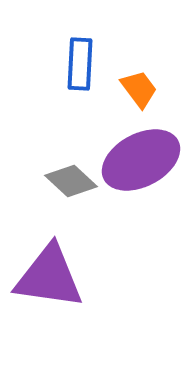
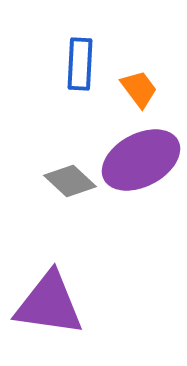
gray diamond: moved 1 px left
purple triangle: moved 27 px down
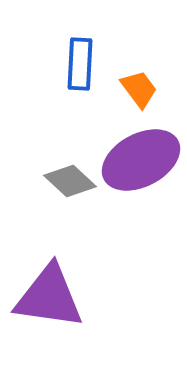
purple triangle: moved 7 px up
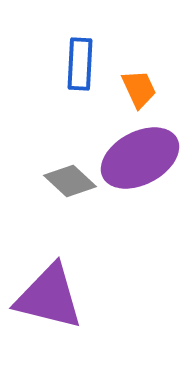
orange trapezoid: rotated 12 degrees clockwise
purple ellipse: moved 1 px left, 2 px up
purple triangle: rotated 6 degrees clockwise
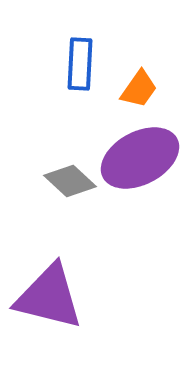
orange trapezoid: rotated 60 degrees clockwise
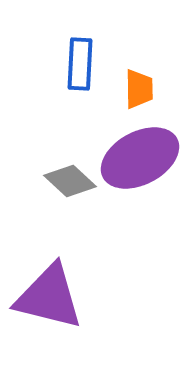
orange trapezoid: rotated 36 degrees counterclockwise
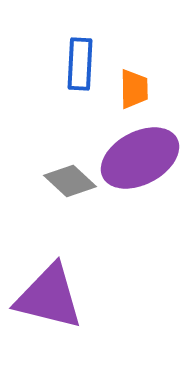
orange trapezoid: moved 5 px left
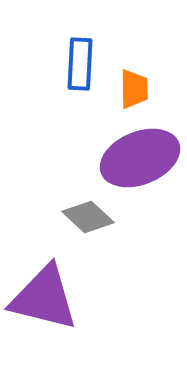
purple ellipse: rotated 6 degrees clockwise
gray diamond: moved 18 px right, 36 px down
purple triangle: moved 5 px left, 1 px down
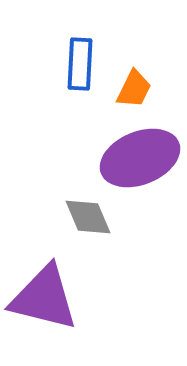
orange trapezoid: rotated 27 degrees clockwise
gray diamond: rotated 24 degrees clockwise
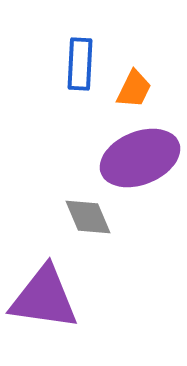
purple triangle: rotated 6 degrees counterclockwise
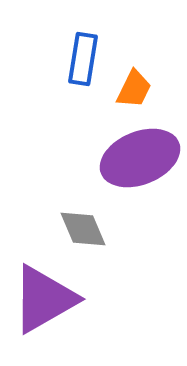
blue rectangle: moved 3 px right, 5 px up; rotated 6 degrees clockwise
gray diamond: moved 5 px left, 12 px down
purple triangle: moved 1 px down; rotated 38 degrees counterclockwise
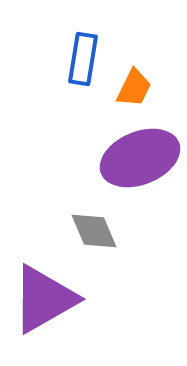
orange trapezoid: moved 1 px up
gray diamond: moved 11 px right, 2 px down
